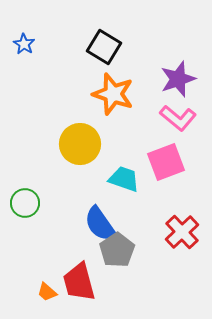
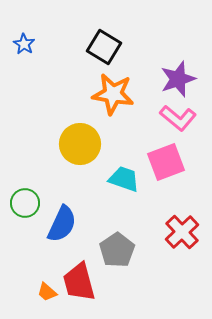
orange star: rotated 9 degrees counterclockwise
blue semicircle: moved 38 px left; rotated 120 degrees counterclockwise
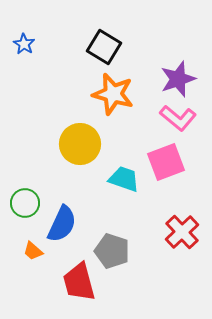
orange star: rotated 6 degrees clockwise
gray pentagon: moved 5 px left, 1 px down; rotated 20 degrees counterclockwise
orange trapezoid: moved 14 px left, 41 px up
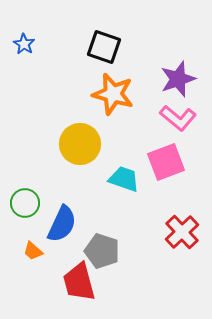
black square: rotated 12 degrees counterclockwise
gray pentagon: moved 10 px left
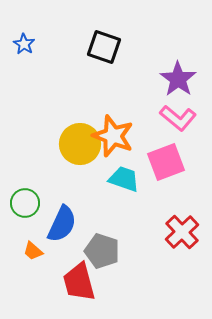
purple star: rotated 18 degrees counterclockwise
orange star: moved 42 px down; rotated 6 degrees clockwise
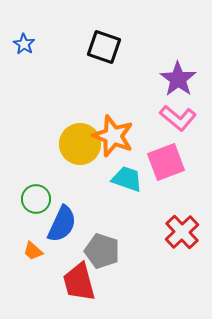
cyan trapezoid: moved 3 px right
green circle: moved 11 px right, 4 px up
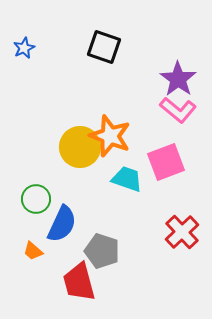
blue star: moved 4 px down; rotated 15 degrees clockwise
pink L-shape: moved 8 px up
orange star: moved 3 px left
yellow circle: moved 3 px down
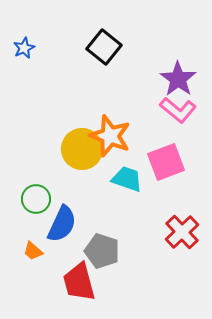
black square: rotated 20 degrees clockwise
yellow circle: moved 2 px right, 2 px down
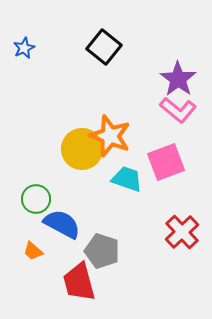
blue semicircle: rotated 87 degrees counterclockwise
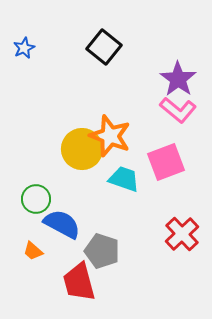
cyan trapezoid: moved 3 px left
red cross: moved 2 px down
